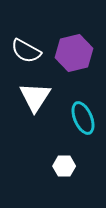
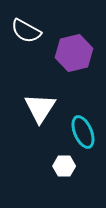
white semicircle: moved 20 px up
white triangle: moved 5 px right, 11 px down
cyan ellipse: moved 14 px down
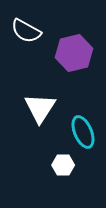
white hexagon: moved 1 px left, 1 px up
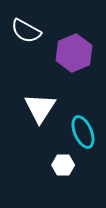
purple hexagon: rotated 9 degrees counterclockwise
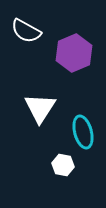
cyan ellipse: rotated 8 degrees clockwise
white hexagon: rotated 10 degrees clockwise
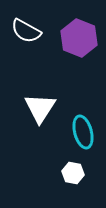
purple hexagon: moved 5 px right, 15 px up; rotated 15 degrees counterclockwise
white hexagon: moved 10 px right, 8 px down
